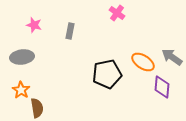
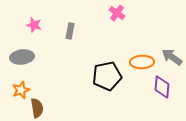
orange ellipse: moved 1 px left; rotated 35 degrees counterclockwise
black pentagon: moved 2 px down
orange star: rotated 18 degrees clockwise
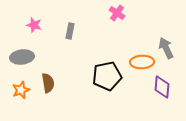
gray arrow: moved 6 px left, 9 px up; rotated 30 degrees clockwise
brown semicircle: moved 11 px right, 25 px up
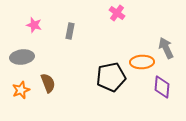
black pentagon: moved 4 px right, 1 px down
brown semicircle: rotated 12 degrees counterclockwise
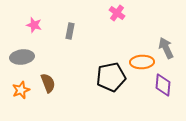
purple diamond: moved 1 px right, 2 px up
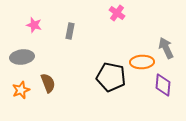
black pentagon: rotated 24 degrees clockwise
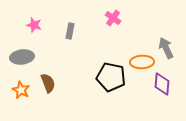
pink cross: moved 4 px left, 5 px down
purple diamond: moved 1 px left, 1 px up
orange star: rotated 24 degrees counterclockwise
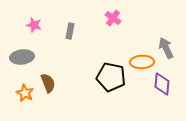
orange star: moved 4 px right, 3 px down
